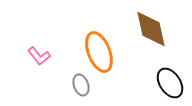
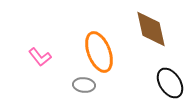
pink L-shape: moved 1 px right, 1 px down
gray ellipse: moved 3 px right; rotated 65 degrees counterclockwise
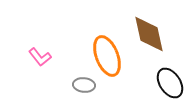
brown diamond: moved 2 px left, 5 px down
orange ellipse: moved 8 px right, 4 px down
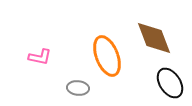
brown diamond: moved 5 px right, 4 px down; rotated 9 degrees counterclockwise
pink L-shape: rotated 40 degrees counterclockwise
gray ellipse: moved 6 px left, 3 px down
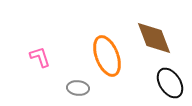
pink L-shape: rotated 120 degrees counterclockwise
